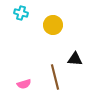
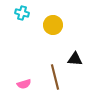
cyan cross: moved 1 px right
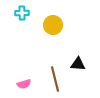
cyan cross: rotated 16 degrees counterclockwise
black triangle: moved 3 px right, 5 px down
brown line: moved 2 px down
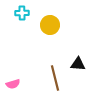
yellow circle: moved 3 px left
brown line: moved 1 px up
pink semicircle: moved 11 px left
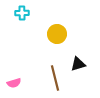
yellow circle: moved 7 px right, 9 px down
black triangle: rotated 21 degrees counterclockwise
pink semicircle: moved 1 px right, 1 px up
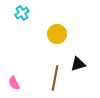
cyan cross: rotated 32 degrees counterclockwise
brown line: rotated 25 degrees clockwise
pink semicircle: rotated 80 degrees clockwise
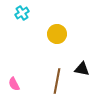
black triangle: moved 4 px right, 5 px down; rotated 28 degrees clockwise
brown line: moved 2 px right, 3 px down
pink semicircle: moved 1 px down
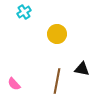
cyan cross: moved 2 px right, 1 px up
pink semicircle: rotated 16 degrees counterclockwise
